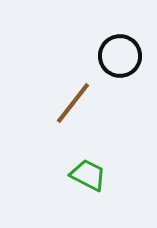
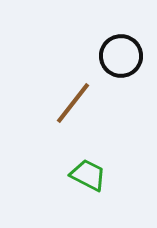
black circle: moved 1 px right
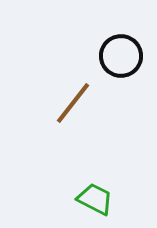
green trapezoid: moved 7 px right, 24 px down
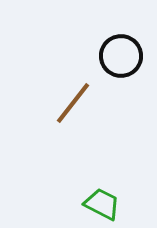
green trapezoid: moved 7 px right, 5 px down
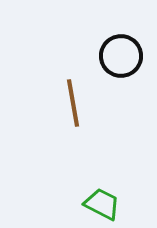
brown line: rotated 48 degrees counterclockwise
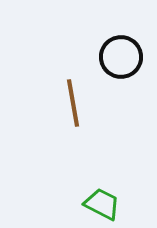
black circle: moved 1 px down
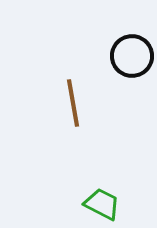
black circle: moved 11 px right, 1 px up
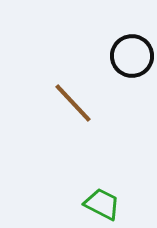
brown line: rotated 33 degrees counterclockwise
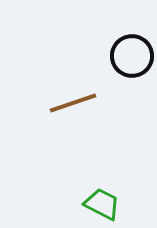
brown line: rotated 66 degrees counterclockwise
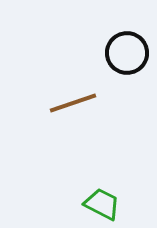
black circle: moved 5 px left, 3 px up
